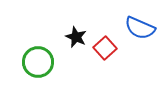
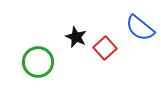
blue semicircle: rotated 16 degrees clockwise
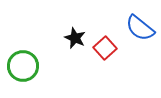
black star: moved 1 px left, 1 px down
green circle: moved 15 px left, 4 px down
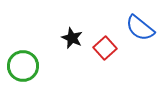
black star: moved 3 px left
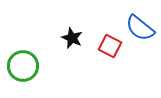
red square: moved 5 px right, 2 px up; rotated 20 degrees counterclockwise
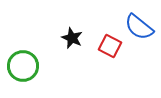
blue semicircle: moved 1 px left, 1 px up
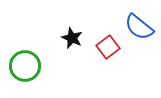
red square: moved 2 px left, 1 px down; rotated 25 degrees clockwise
green circle: moved 2 px right
